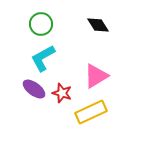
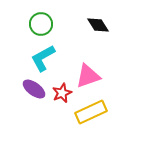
pink triangle: moved 8 px left; rotated 12 degrees clockwise
red star: rotated 30 degrees clockwise
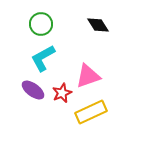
purple ellipse: moved 1 px left, 1 px down
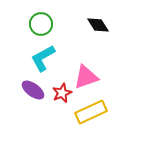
pink triangle: moved 2 px left, 1 px down
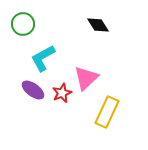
green circle: moved 18 px left
pink triangle: moved 1 px down; rotated 24 degrees counterclockwise
yellow rectangle: moved 16 px right; rotated 40 degrees counterclockwise
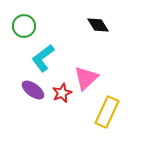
green circle: moved 1 px right, 2 px down
cyan L-shape: rotated 8 degrees counterclockwise
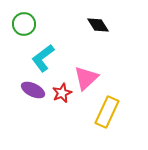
green circle: moved 2 px up
purple ellipse: rotated 10 degrees counterclockwise
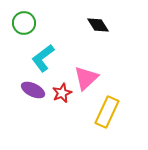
green circle: moved 1 px up
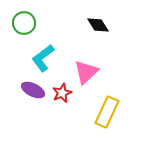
pink triangle: moved 6 px up
